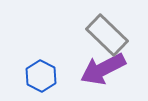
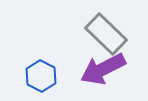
gray rectangle: moved 1 px left, 1 px up
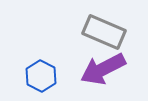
gray rectangle: moved 2 px left, 2 px up; rotated 21 degrees counterclockwise
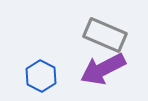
gray rectangle: moved 1 px right, 3 px down
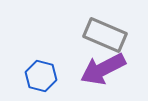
blue hexagon: rotated 12 degrees counterclockwise
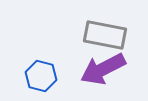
gray rectangle: rotated 12 degrees counterclockwise
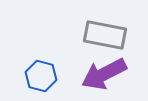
purple arrow: moved 1 px right, 5 px down
